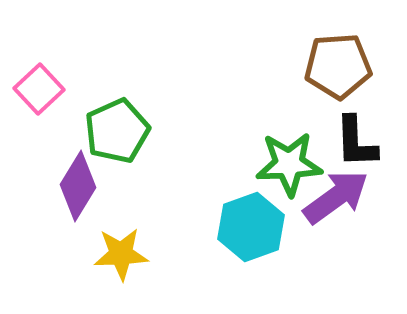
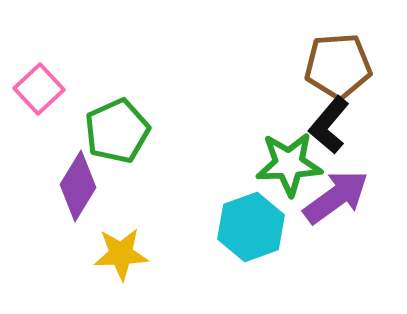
black L-shape: moved 27 px left, 17 px up; rotated 42 degrees clockwise
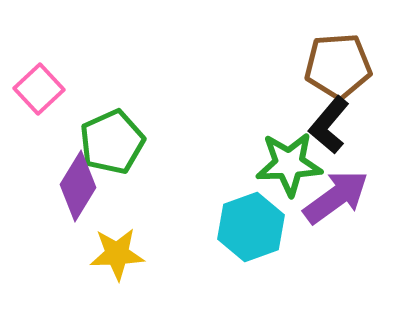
green pentagon: moved 5 px left, 11 px down
yellow star: moved 4 px left
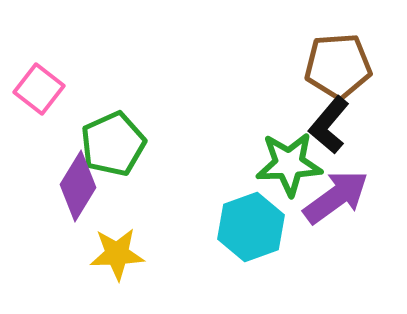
pink square: rotated 9 degrees counterclockwise
green pentagon: moved 1 px right, 2 px down
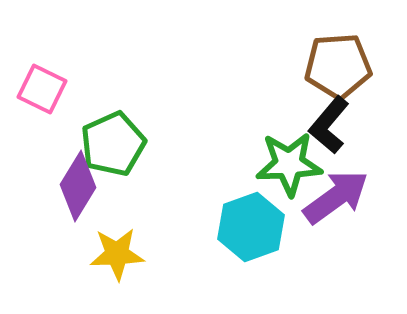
pink square: moved 3 px right; rotated 12 degrees counterclockwise
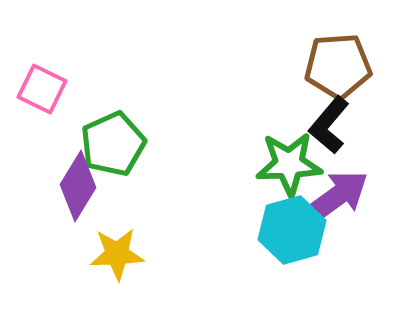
cyan hexagon: moved 41 px right, 3 px down; rotated 4 degrees clockwise
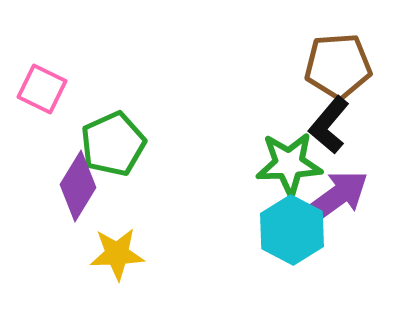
cyan hexagon: rotated 16 degrees counterclockwise
